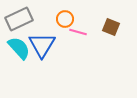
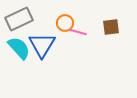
orange circle: moved 4 px down
brown square: rotated 30 degrees counterclockwise
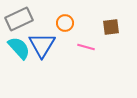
pink line: moved 8 px right, 15 px down
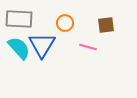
gray rectangle: rotated 28 degrees clockwise
brown square: moved 5 px left, 2 px up
pink line: moved 2 px right
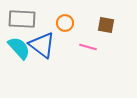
gray rectangle: moved 3 px right
brown square: rotated 18 degrees clockwise
blue triangle: rotated 24 degrees counterclockwise
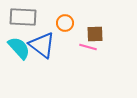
gray rectangle: moved 1 px right, 2 px up
brown square: moved 11 px left, 9 px down; rotated 12 degrees counterclockwise
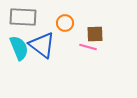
cyan semicircle: rotated 20 degrees clockwise
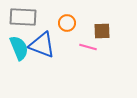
orange circle: moved 2 px right
brown square: moved 7 px right, 3 px up
blue triangle: rotated 16 degrees counterclockwise
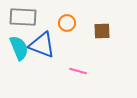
pink line: moved 10 px left, 24 px down
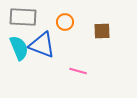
orange circle: moved 2 px left, 1 px up
